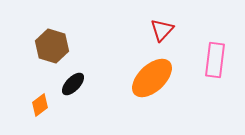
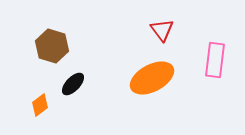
red triangle: rotated 20 degrees counterclockwise
orange ellipse: rotated 15 degrees clockwise
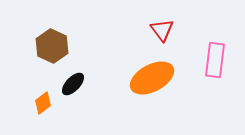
brown hexagon: rotated 8 degrees clockwise
orange diamond: moved 3 px right, 2 px up
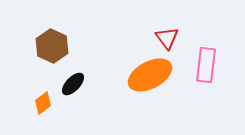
red triangle: moved 5 px right, 8 px down
pink rectangle: moved 9 px left, 5 px down
orange ellipse: moved 2 px left, 3 px up
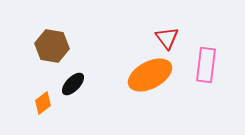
brown hexagon: rotated 16 degrees counterclockwise
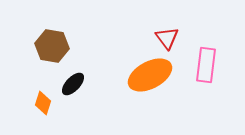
orange diamond: rotated 35 degrees counterclockwise
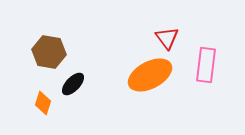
brown hexagon: moved 3 px left, 6 px down
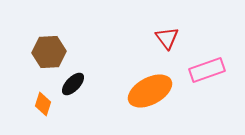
brown hexagon: rotated 12 degrees counterclockwise
pink rectangle: moved 1 px right, 5 px down; rotated 64 degrees clockwise
orange ellipse: moved 16 px down
orange diamond: moved 1 px down
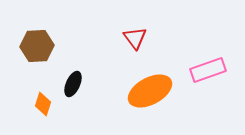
red triangle: moved 32 px left
brown hexagon: moved 12 px left, 6 px up
pink rectangle: moved 1 px right
black ellipse: rotated 20 degrees counterclockwise
